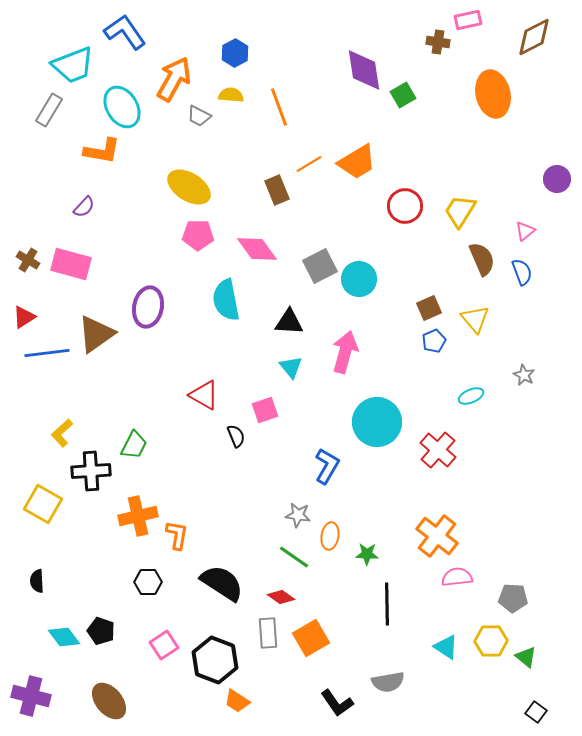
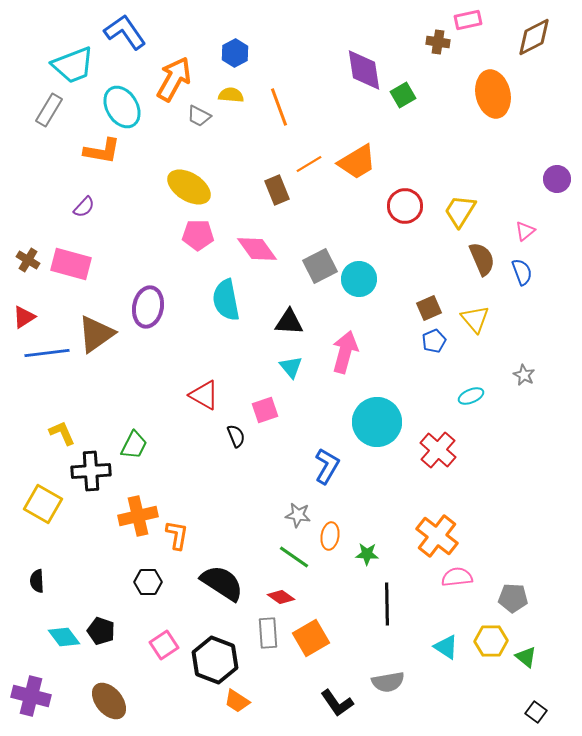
yellow L-shape at (62, 433): rotated 108 degrees clockwise
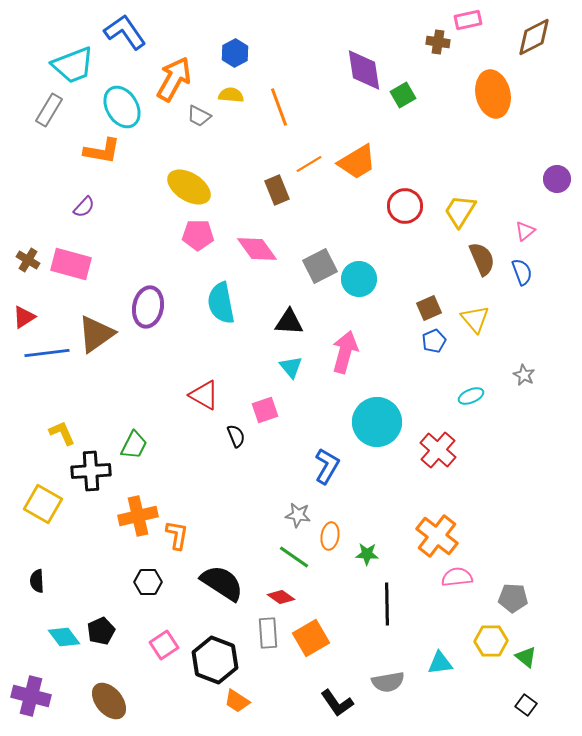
cyan semicircle at (226, 300): moved 5 px left, 3 px down
black pentagon at (101, 631): rotated 28 degrees clockwise
cyan triangle at (446, 647): moved 6 px left, 16 px down; rotated 40 degrees counterclockwise
black square at (536, 712): moved 10 px left, 7 px up
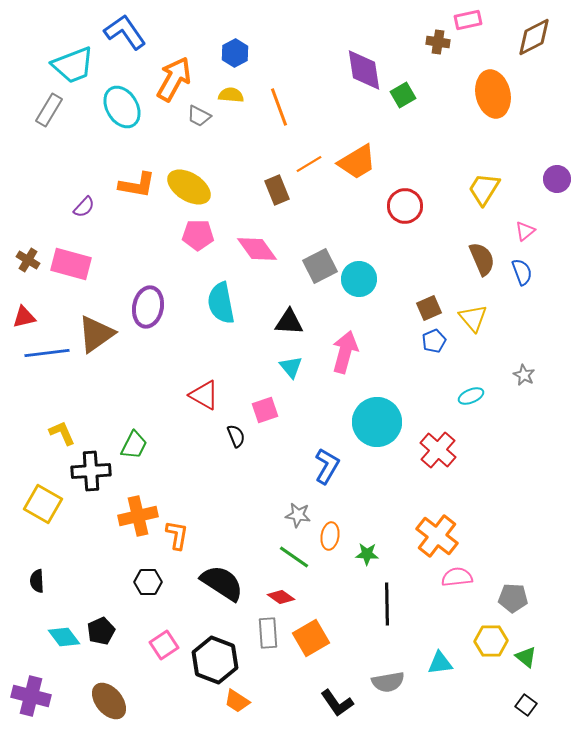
orange L-shape at (102, 151): moved 35 px right, 34 px down
yellow trapezoid at (460, 211): moved 24 px right, 22 px up
red triangle at (24, 317): rotated 20 degrees clockwise
yellow triangle at (475, 319): moved 2 px left, 1 px up
